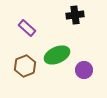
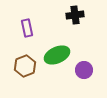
purple rectangle: rotated 36 degrees clockwise
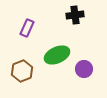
purple rectangle: rotated 36 degrees clockwise
brown hexagon: moved 3 px left, 5 px down
purple circle: moved 1 px up
